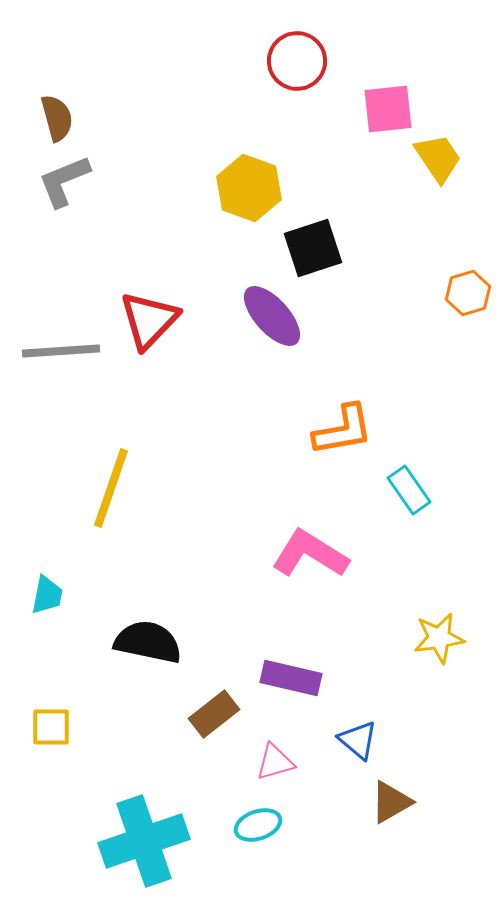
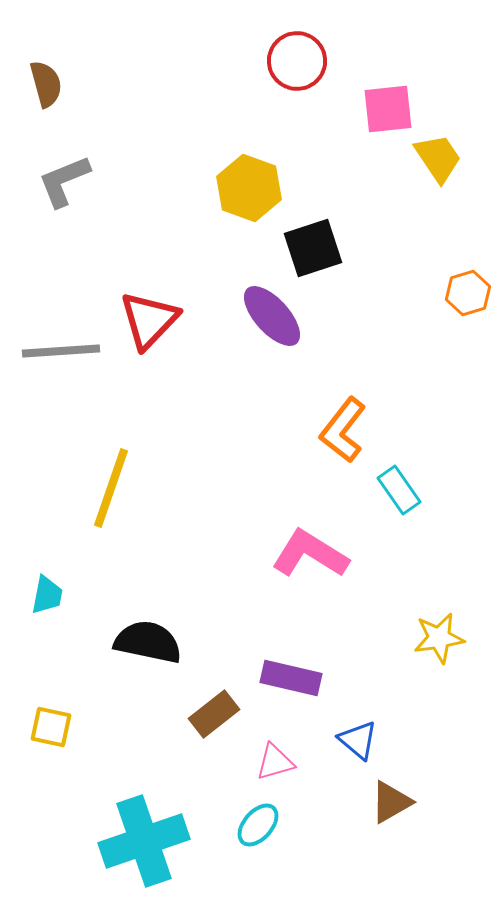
brown semicircle: moved 11 px left, 34 px up
orange L-shape: rotated 138 degrees clockwise
cyan rectangle: moved 10 px left
yellow square: rotated 12 degrees clockwise
cyan ellipse: rotated 30 degrees counterclockwise
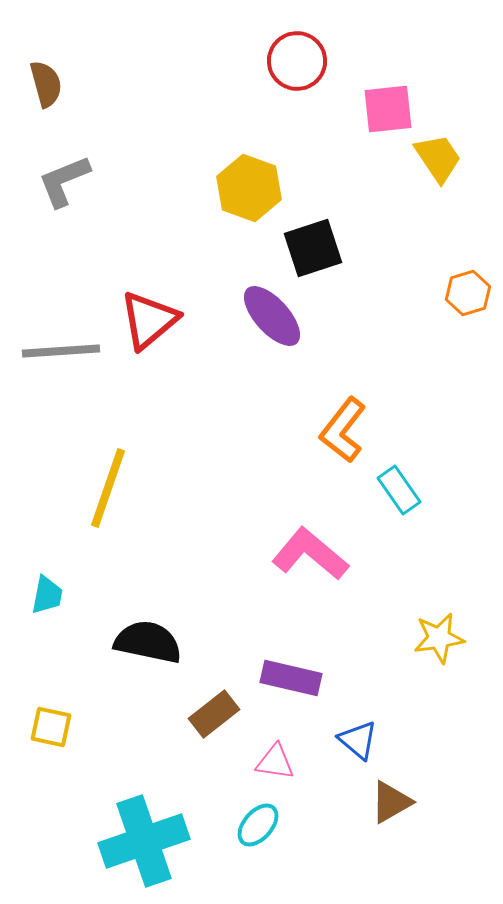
red triangle: rotated 6 degrees clockwise
yellow line: moved 3 px left
pink L-shape: rotated 8 degrees clockwise
pink triangle: rotated 24 degrees clockwise
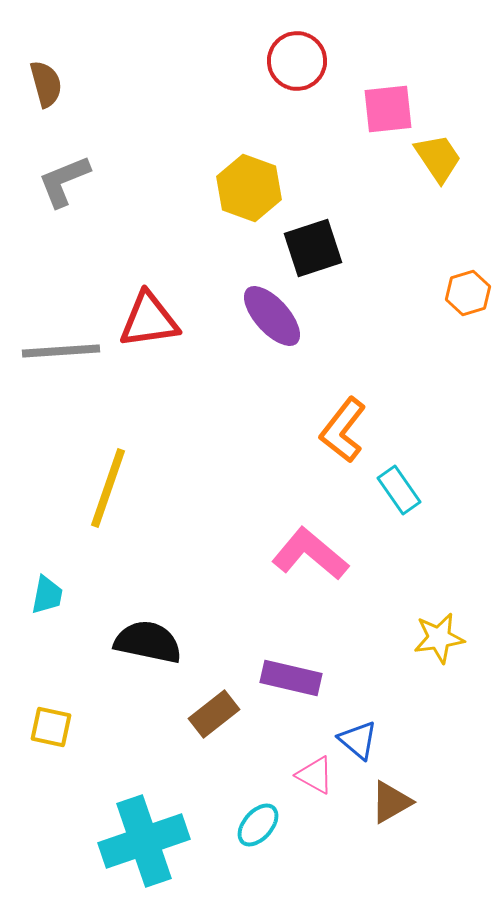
red triangle: rotated 32 degrees clockwise
pink triangle: moved 40 px right, 13 px down; rotated 21 degrees clockwise
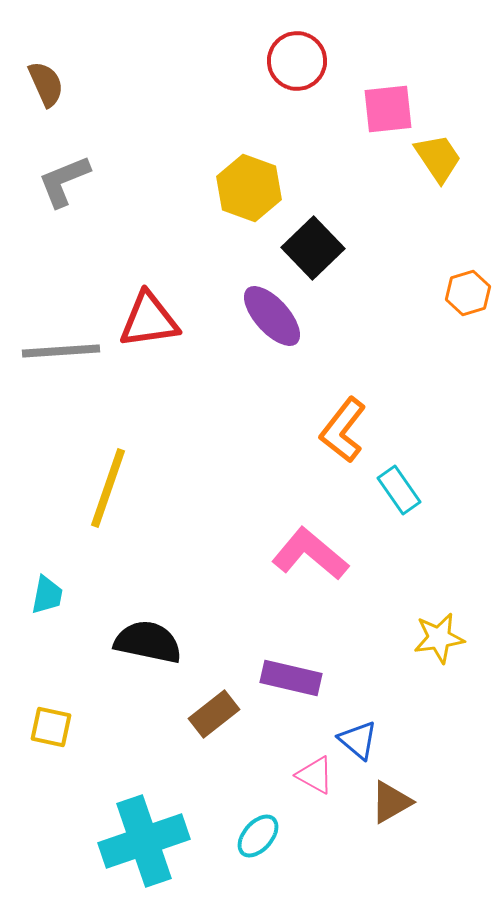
brown semicircle: rotated 9 degrees counterclockwise
black square: rotated 26 degrees counterclockwise
cyan ellipse: moved 11 px down
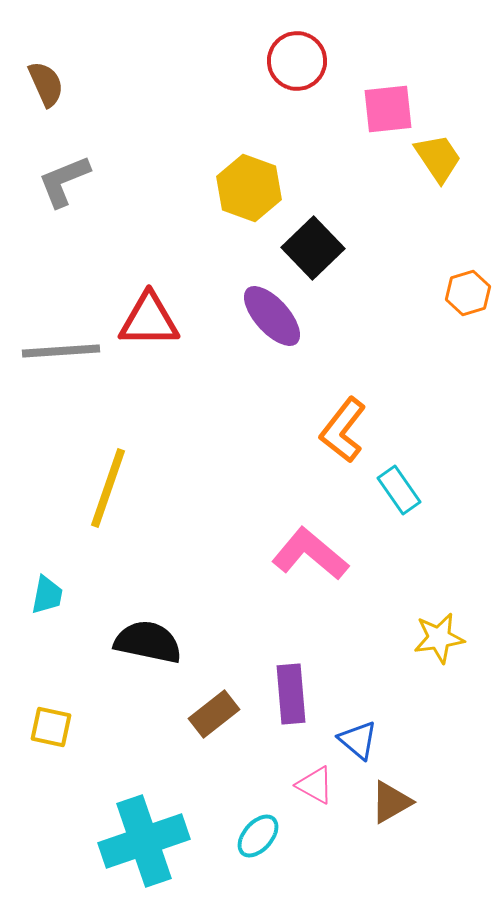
red triangle: rotated 8 degrees clockwise
purple rectangle: moved 16 px down; rotated 72 degrees clockwise
pink triangle: moved 10 px down
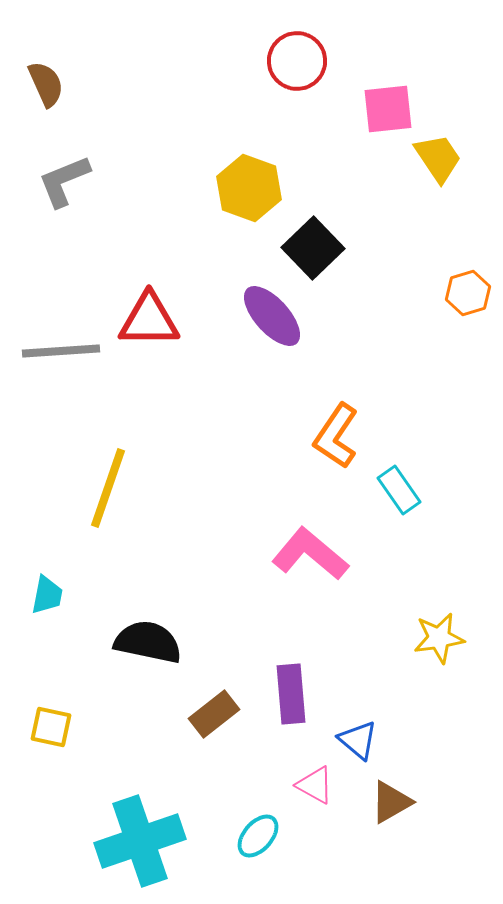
orange L-shape: moved 7 px left, 6 px down; rotated 4 degrees counterclockwise
cyan cross: moved 4 px left
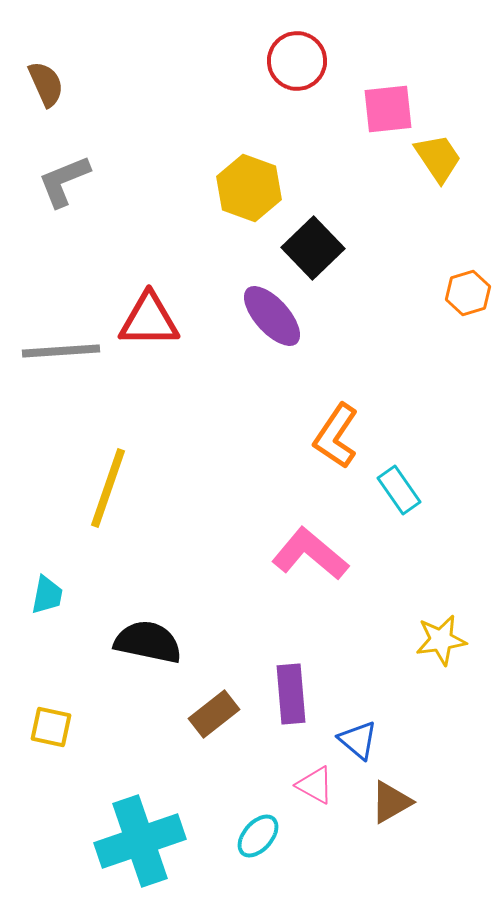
yellow star: moved 2 px right, 2 px down
